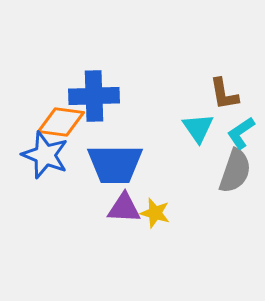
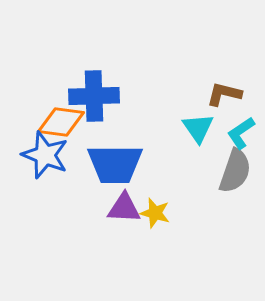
brown L-shape: rotated 114 degrees clockwise
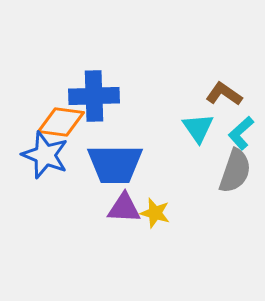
brown L-shape: rotated 21 degrees clockwise
cyan L-shape: rotated 8 degrees counterclockwise
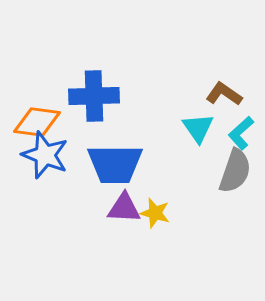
orange diamond: moved 24 px left
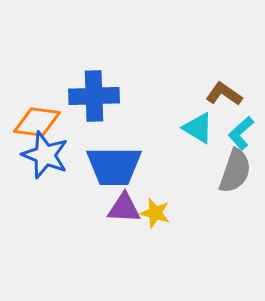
cyan triangle: rotated 24 degrees counterclockwise
blue trapezoid: moved 1 px left, 2 px down
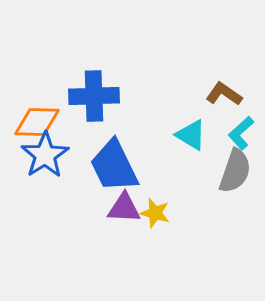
orange diamond: rotated 6 degrees counterclockwise
cyan triangle: moved 7 px left, 7 px down
blue star: rotated 18 degrees clockwise
blue trapezoid: rotated 64 degrees clockwise
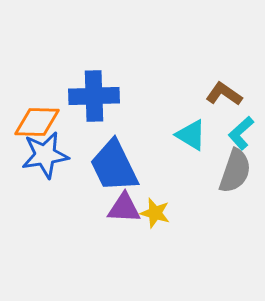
blue star: rotated 24 degrees clockwise
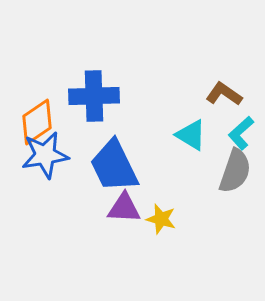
orange diamond: rotated 36 degrees counterclockwise
yellow star: moved 6 px right, 6 px down
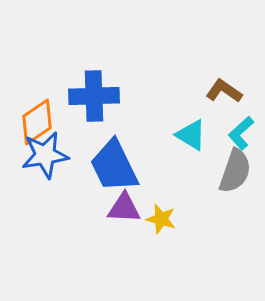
brown L-shape: moved 3 px up
